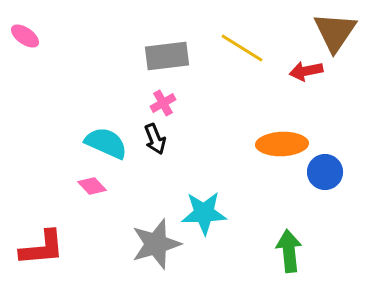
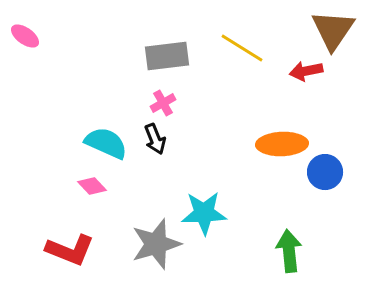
brown triangle: moved 2 px left, 2 px up
red L-shape: moved 28 px right, 2 px down; rotated 27 degrees clockwise
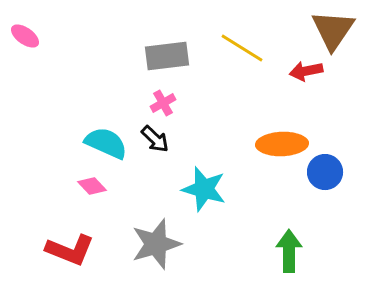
black arrow: rotated 24 degrees counterclockwise
cyan star: moved 24 px up; rotated 18 degrees clockwise
green arrow: rotated 6 degrees clockwise
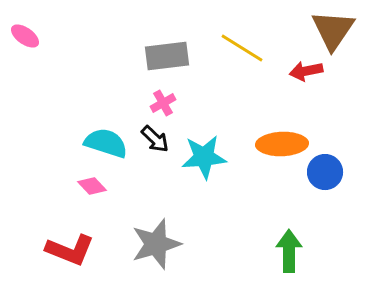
cyan semicircle: rotated 6 degrees counterclockwise
cyan star: moved 32 px up; rotated 21 degrees counterclockwise
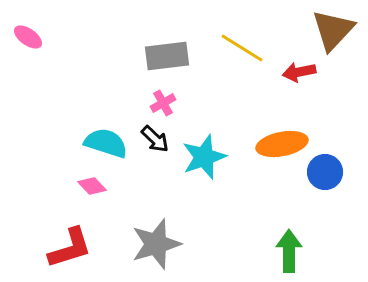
brown triangle: rotated 9 degrees clockwise
pink ellipse: moved 3 px right, 1 px down
red arrow: moved 7 px left, 1 px down
orange ellipse: rotated 9 degrees counterclockwise
cyan star: rotated 15 degrees counterclockwise
red L-shape: moved 2 px up; rotated 39 degrees counterclockwise
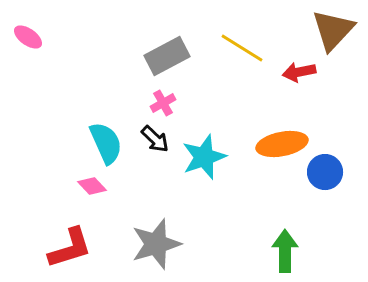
gray rectangle: rotated 21 degrees counterclockwise
cyan semicircle: rotated 48 degrees clockwise
green arrow: moved 4 px left
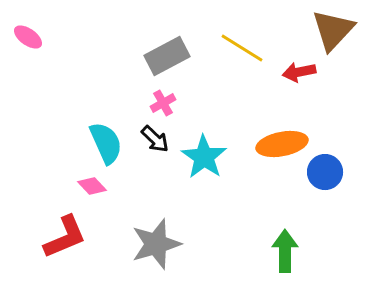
cyan star: rotated 18 degrees counterclockwise
red L-shape: moved 5 px left, 11 px up; rotated 6 degrees counterclockwise
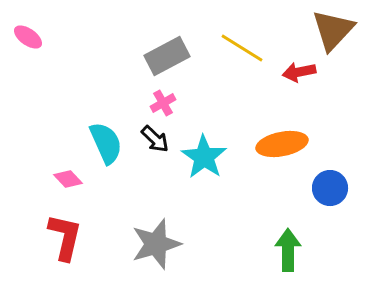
blue circle: moved 5 px right, 16 px down
pink diamond: moved 24 px left, 7 px up
red L-shape: rotated 54 degrees counterclockwise
green arrow: moved 3 px right, 1 px up
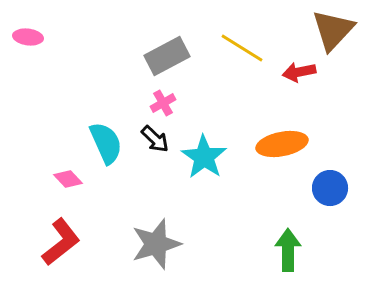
pink ellipse: rotated 28 degrees counterclockwise
red L-shape: moved 4 px left, 5 px down; rotated 39 degrees clockwise
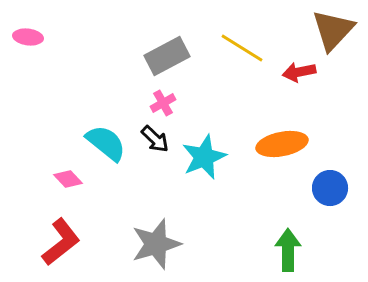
cyan semicircle: rotated 27 degrees counterclockwise
cyan star: rotated 15 degrees clockwise
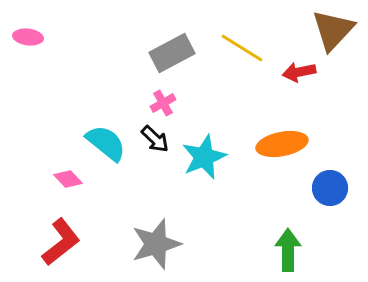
gray rectangle: moved 5 px right, 3 px up
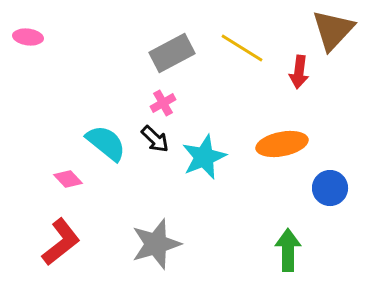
red arrow: rotated 72 degrees counterclockwise
